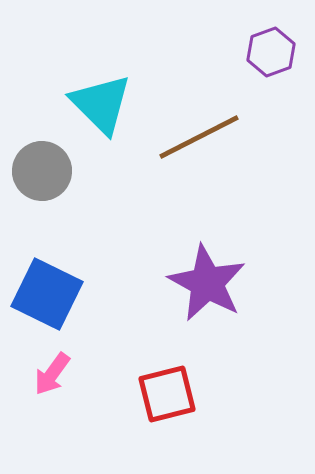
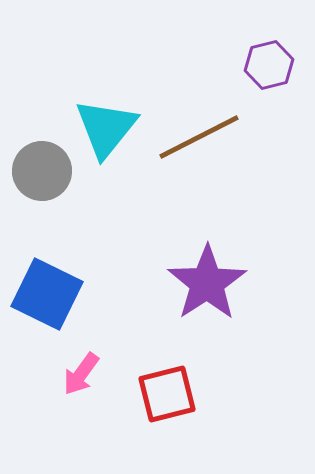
purple hexagon: moved 2 px left, 13 px down; rotated 6 degrees clockwise
cyan triangle: moved 5 px right, 24 px down; rotated 24 degrees clockwise
purple star: rotated 10 degrees clockwise
pink arrow: moved 29 px right
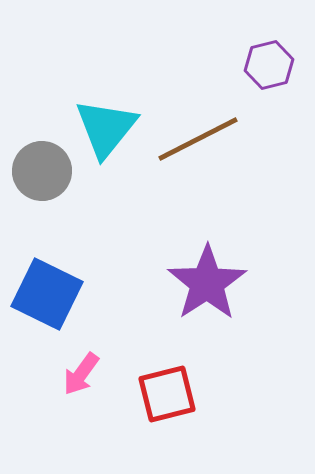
brown line: moved 1 px left, 2 px down
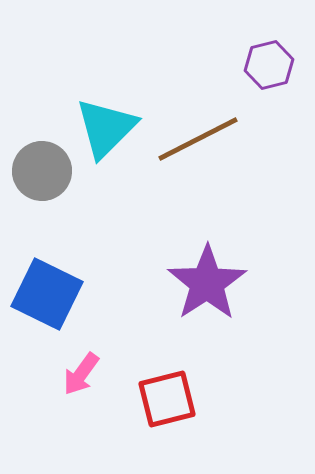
cyan triangle: rotated 6 degrees clockwise
red square: moved 5 px down
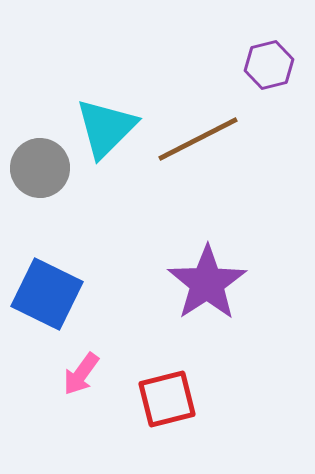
gray circle: moved 2 px left, 3 px up
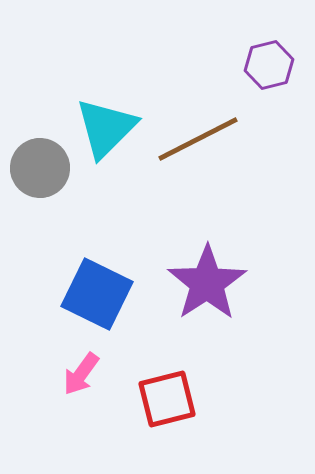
blue square: moved 50 px right
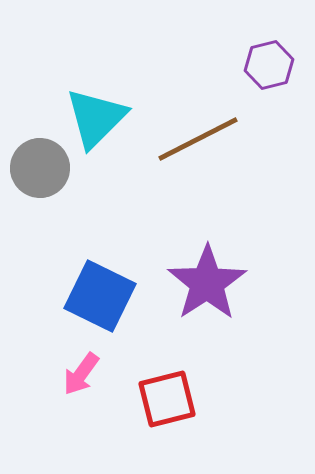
cyan triangle: moved 10 px left, 10 px up
blue square: moved 3 px right, 2 px down
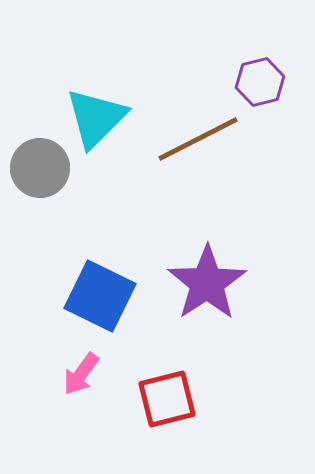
purple hexagon: moved 9 px left, 17 px down
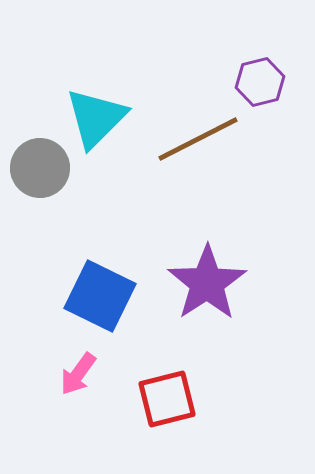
pink arrow: moved 3 px left
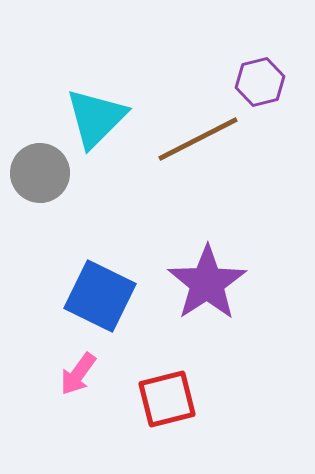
gray circle: moved 5 px down
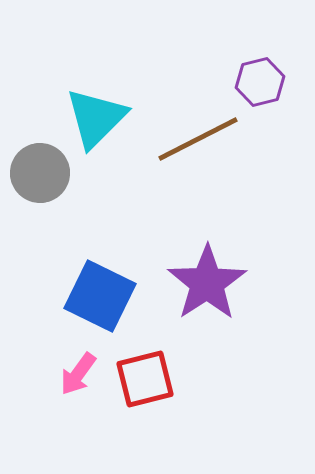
red square: moved 22 px left, 20 px up
